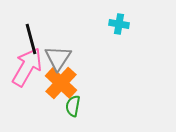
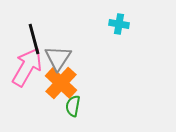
black line: moved 3 px right
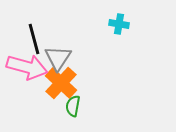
pink arrow: rotated 75 degrees clockwise
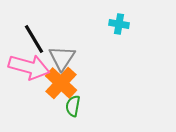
black line: rotated 16 degrees counterclockwise
gray triangle: moved 4 px right
pink arrow: moved 2 px right
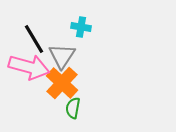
cyan cross: moved 38 px left, 3 px down
gray triangle: moved 2 px up
orange cross: moved 1 px right
green semicircle: moved 2 px down
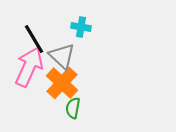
gray triangle: rotated 20 degrees counterclockwise
pink arrow: rotated 81 degrees counterclockwise
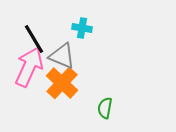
cyan cross: moved 1 px right, 1 px down
gray triangle: rotated 20 degrees counterclockwise
green semicircle: moved 32 px right
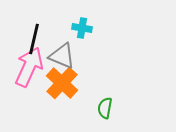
black line: rotated 44 degrees clockwise
